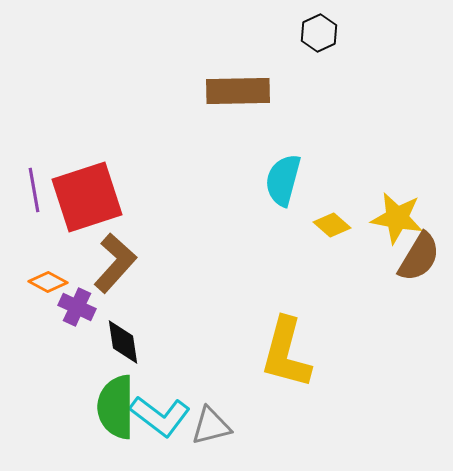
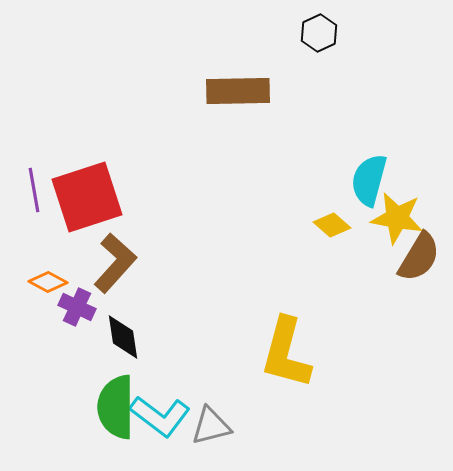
cyan semicircle: moved 86 px right
black diamond: moved 5 px up
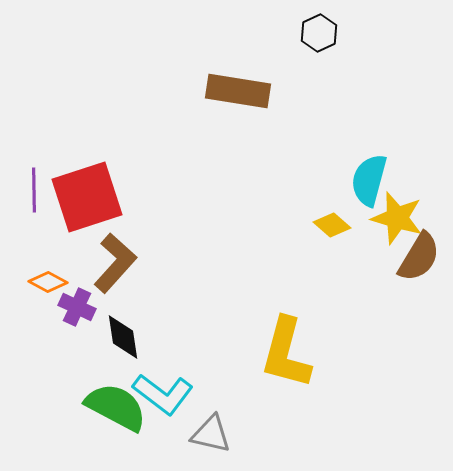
brown rectangle: rotated 10 degrees clockwise
purple line: rotated 9 degrees clockwise
yellow star: rotated 6 degrees clockwise
green semicircle: rotated 118 degrees clockwise
cyan L-shape: moved 3 px right, 22 px up
gray triangle: moved 8 px down; rotated 27 degrees clockwise
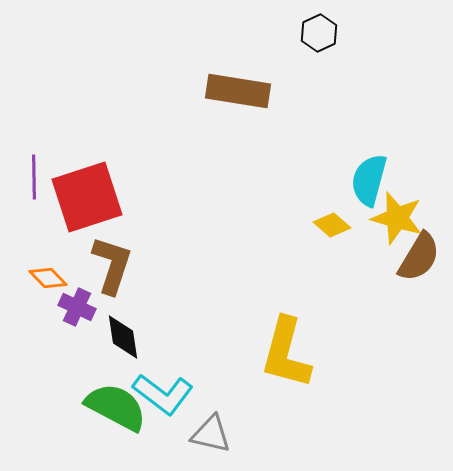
purple line: moved 13 px up
brown L-shape: moved 3 px left, 2 px down; rotated 24 degrees counterclockwise
orange diamond: moved 4 px up; rotated 18 degrees clockwise
